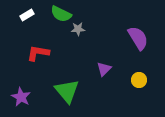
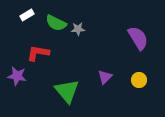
green semicircle: moved 5 px left, 9 px down
purple triangle: moved 1 px right, 8 px down
purple star: moved 4 px left, 21 px up; rotated 18 degrees counterclockwise
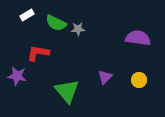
purple semicircle: rotated 50 degrees counterclockwise
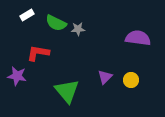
yellow circle: moved 8 px left
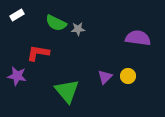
white rectangle: moved 10 px left
yellow circle: moved 3 px left, 4 px up
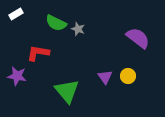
white rectangle: moved 1 px left, 1 px up
gray star: rotated 24 degrees clockwise
purple semicircle: rotated 30 degrees clockwise
purple triangle: rotated 21 degrees counterclockwise
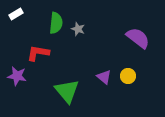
green semicircle: rotated 110 degrees counterclockwise
purple triangle: moved 1 px left; rotated 14 degrees counterclockwise
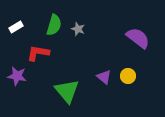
white rectangle: moved 13 px down
green semicircle: moved 2 px left, 2 px down; rotated 10 degrees clockwise
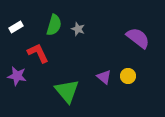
red L-shape: rotated 55 degrees clockwise
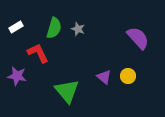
green semicircle: moved 3 px down
purple semicircle: rotated 10 degrees clockwise
